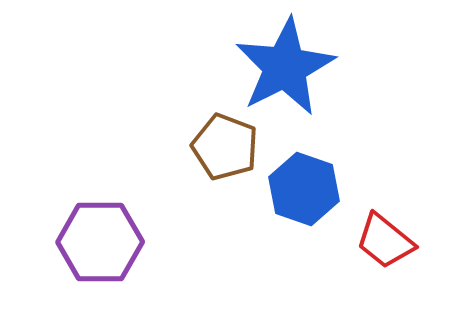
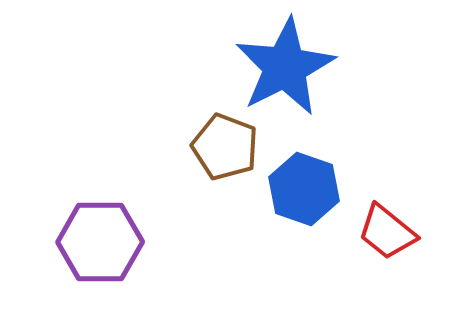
red trapezoid: moved 2 px right, 9 px up
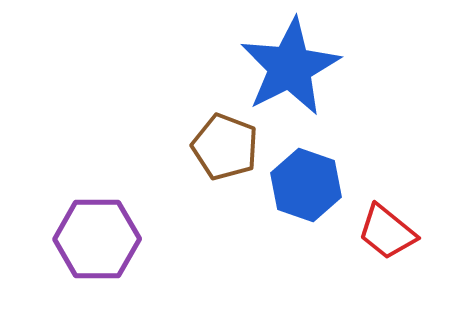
blue star: moved 5 px right
blue hexagon: moved 2 px right, 4 px up
purple hexagon: moved 3 px left, 3 px up
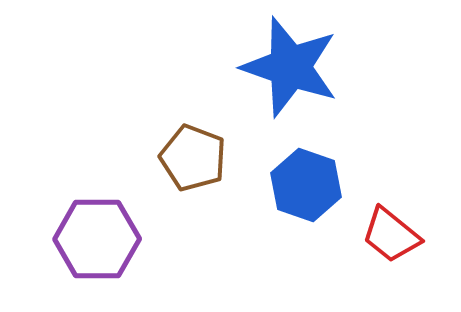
blue star: rotated 26 degrees counterclockwise
brown pentagon: moved 32 px left, 11 px down
red trapezoid: moved 4 px right, 3 px down
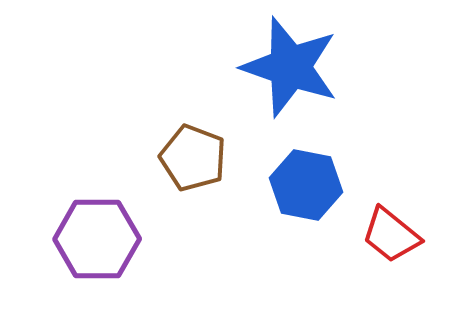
blue hexagon: rotated 8 degrees counterclockwise
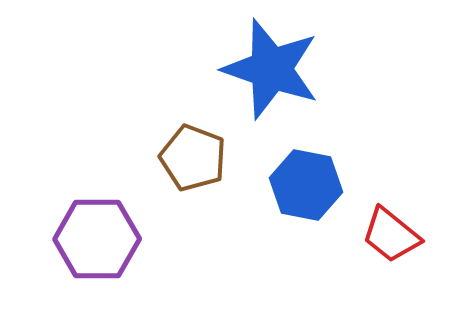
blue star: moved 19 px left, 2 px down
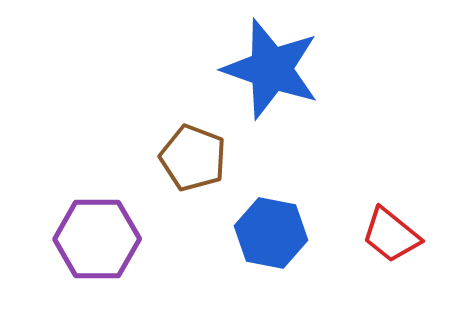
blue hexagon: moved 35 px left, 48 px down
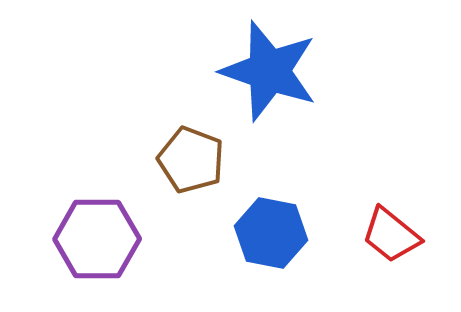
blue star: moved 2 px left, 2 px down
brown pentagon: moved 2 px left, 2 px down
